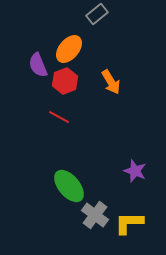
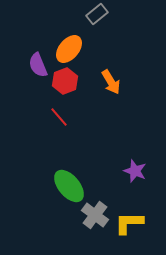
red line: rotated 20 degrees clockwise
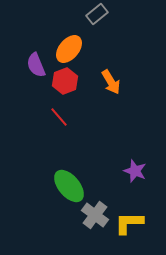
purple semicircle: moved 2 px left
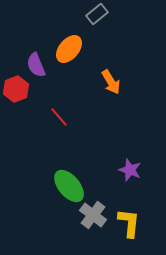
red hexagon: moved 49 px left, 8 px down
purple star: moved 5 px left, 1 px up
gray cross: moved 2 px left
yellow L-shape: rotated 96 degrees clockwise
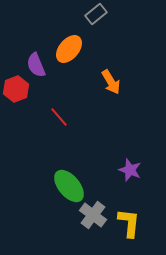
gray rectangle: moved 1 px left
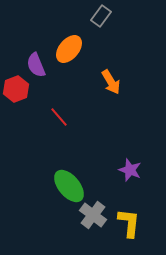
gray rectangle: moved 5 px right, 2 px down; rotated 15 degrees counterclockwise
